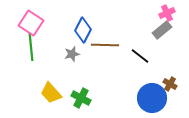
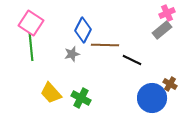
black line: moved 8 px left, 4 px down; rotated 12 degrees counterclockwise
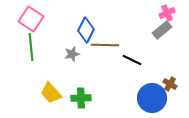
pink square: moved 4 px up
blue diamond: moved 3 px right
green cross: rotated 30 degrees counterclockwise
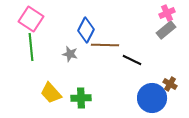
gray rectangle: moved 4 px right
gray star: moved 2 px left; rotated 28 degrees clockwise
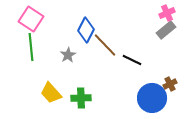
brown line: rotated 44 degrees clockwise
gray star: moved 2 px left, 1 px down; rotated 28 degrees clockwise
brown cross: rotated 32 degrees clockwise
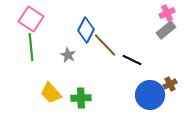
gray star: rotated 14 degrees counterclockwise
blue circle: moved 2 px left, 3 px up
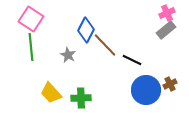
blue circle: moved 4 px left, 5 px up
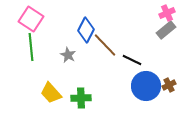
brown cross: moved 1 px left, 1 px down
blue circle: moved 4 px up
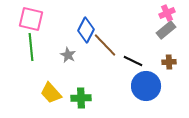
pink square: rotated 20 degrees counterclockwise
black line: moved 1 px right, 1 px down
brown cross: moved 23 px up; rotated 24 degrees clockwise
